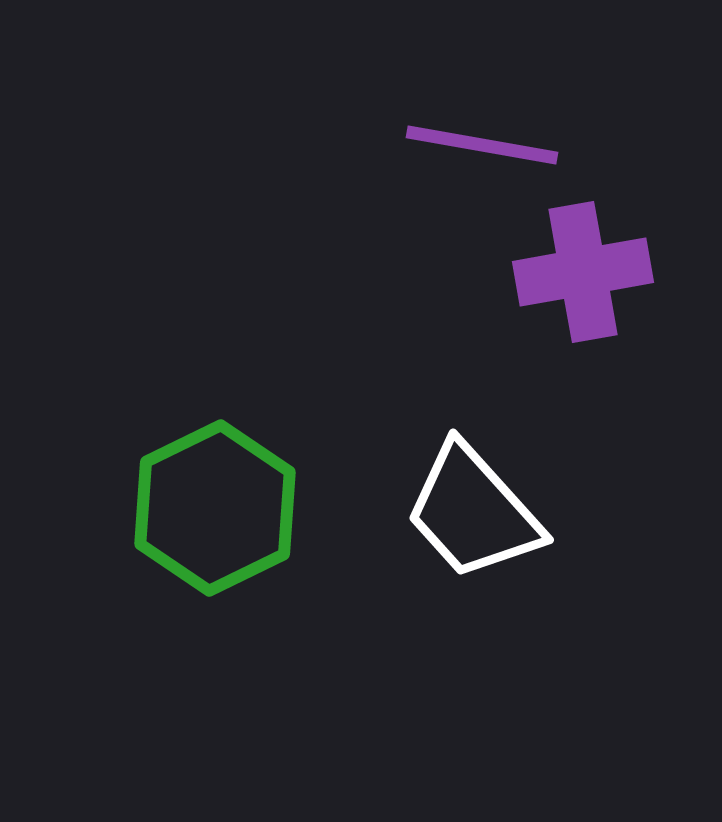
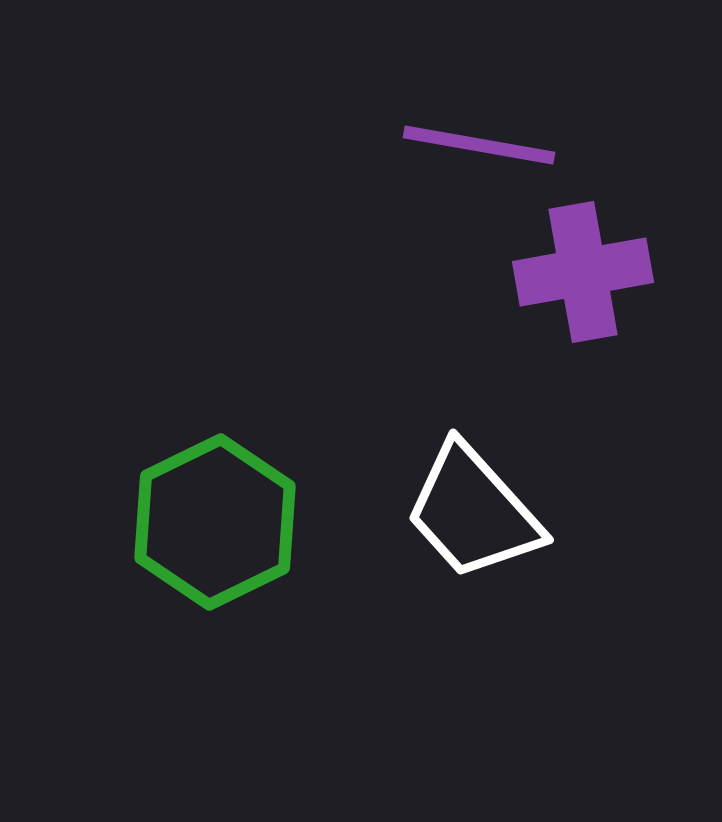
purple line: moved 3 px left
green hexagon: moved 14 px down
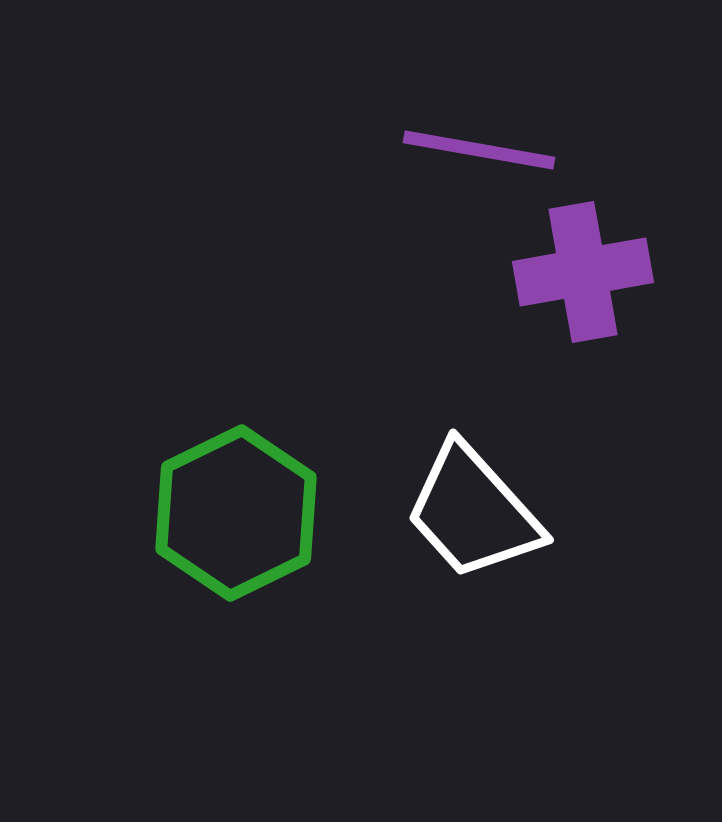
purple line: moved 5 px down
green hexagon: moved 21 px right, 9 px up
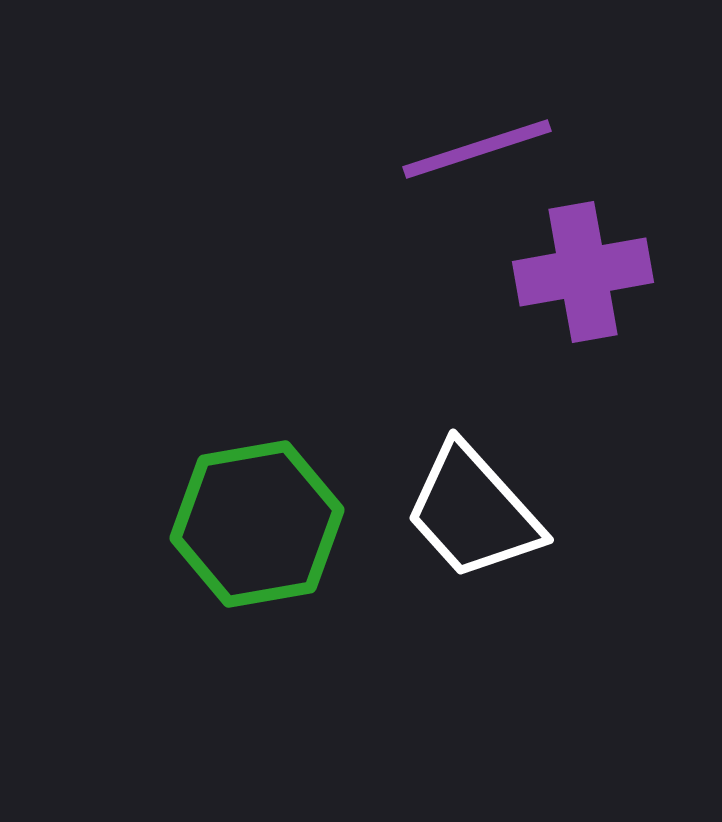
purple line: moved 2 px left, 1 px up; rotated 28 degrees counterclockwise
green hexagon: moved 21 px right, 11 px down; rotated 16 degrees clockwise
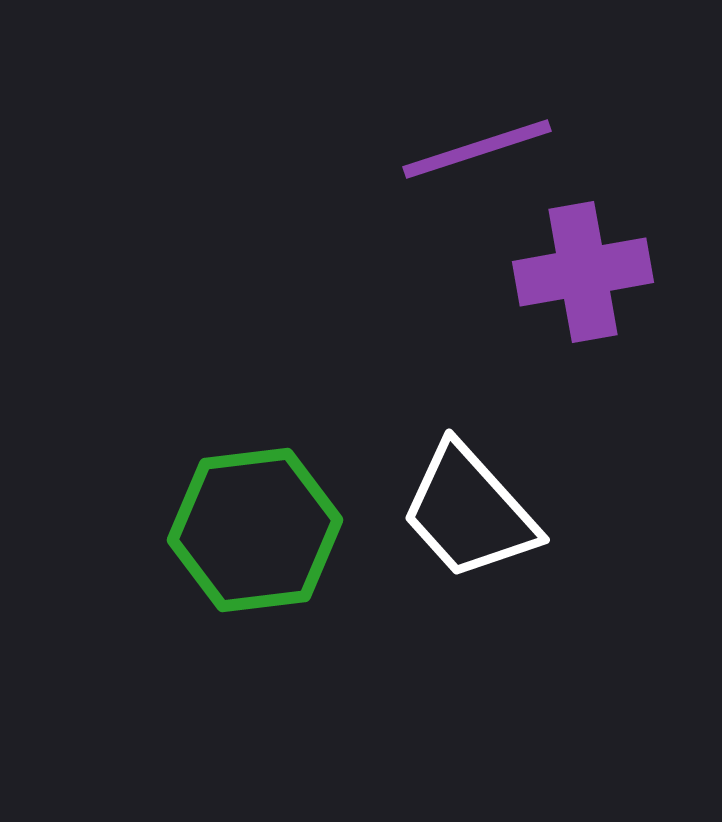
white trapezoid: moved 4 px left
green hexagon: moved 2 px left, 6 px down; rotated 3 degrees clockwise
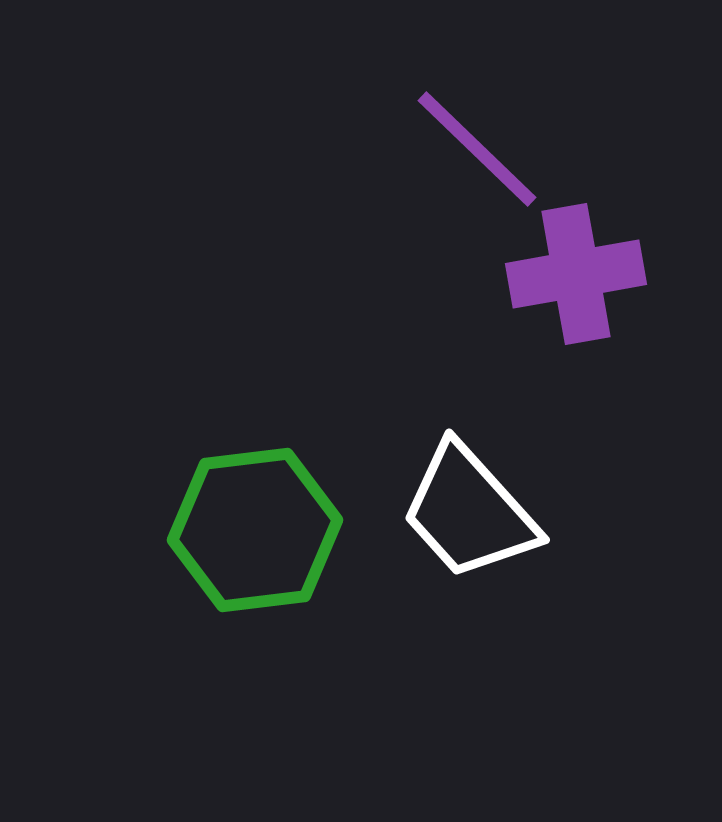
purple line: rotated 62 degrees clockwise
purple cross: moved 7 px left, 2 px down
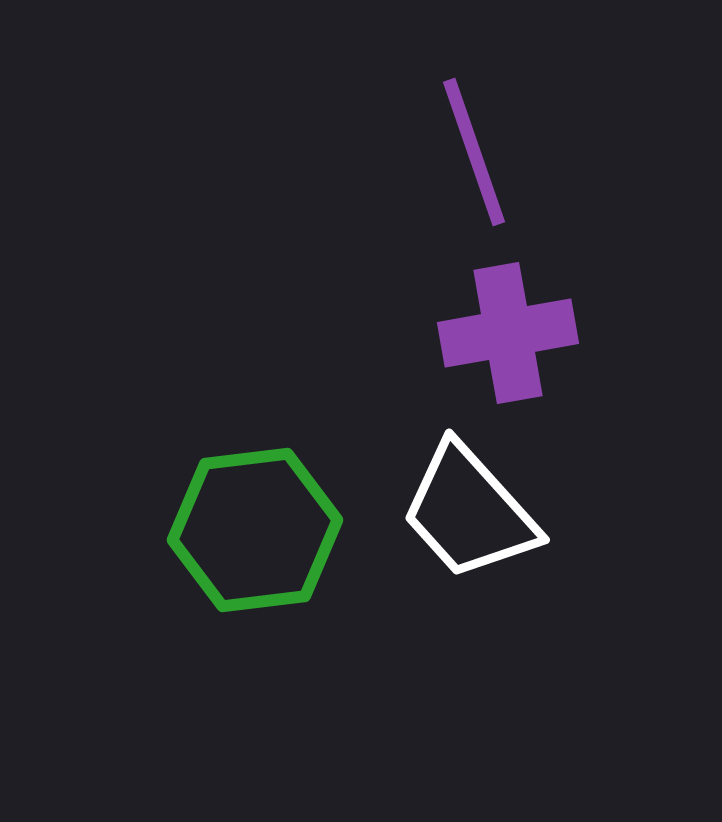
purple line: moved 3 px left, 3 px down; rotated 27 degrees clockwise
purple cross: moved 68 px left, 59 px down
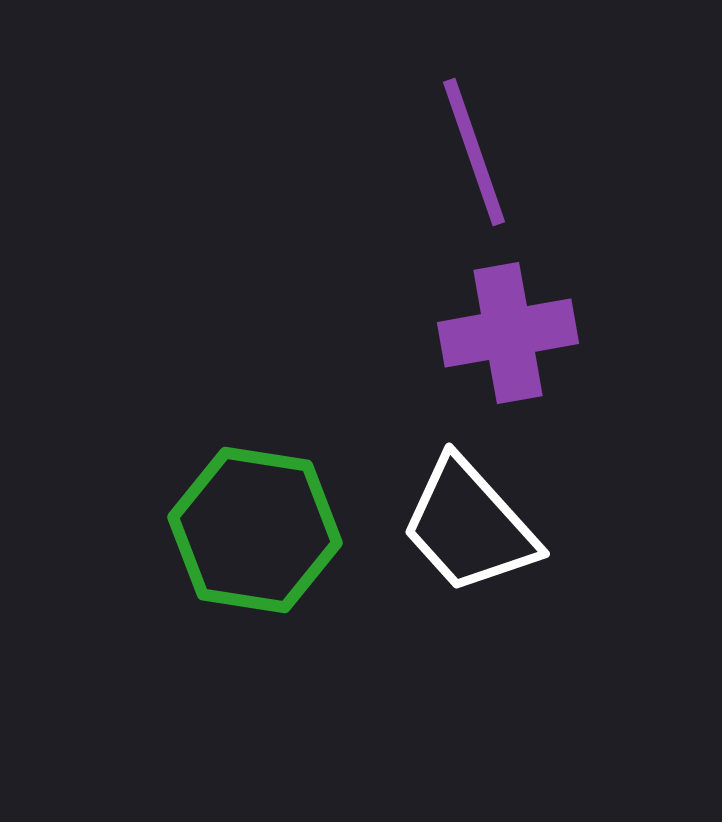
white trapezoid: moved 14 px down
green hexagon: rotated 16 degrees clockwise
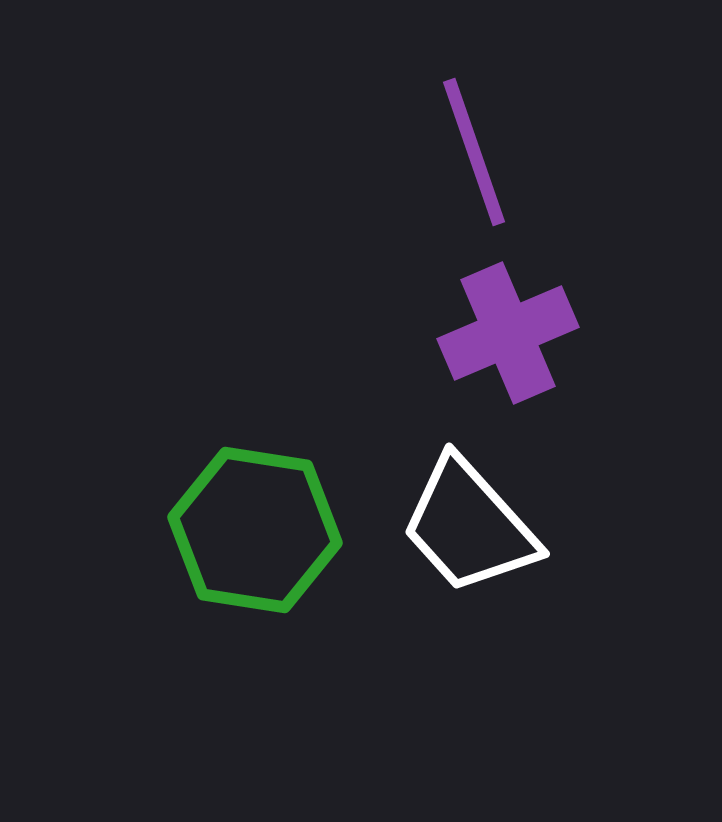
purple cross: rotated 13 degrees counterclockwise
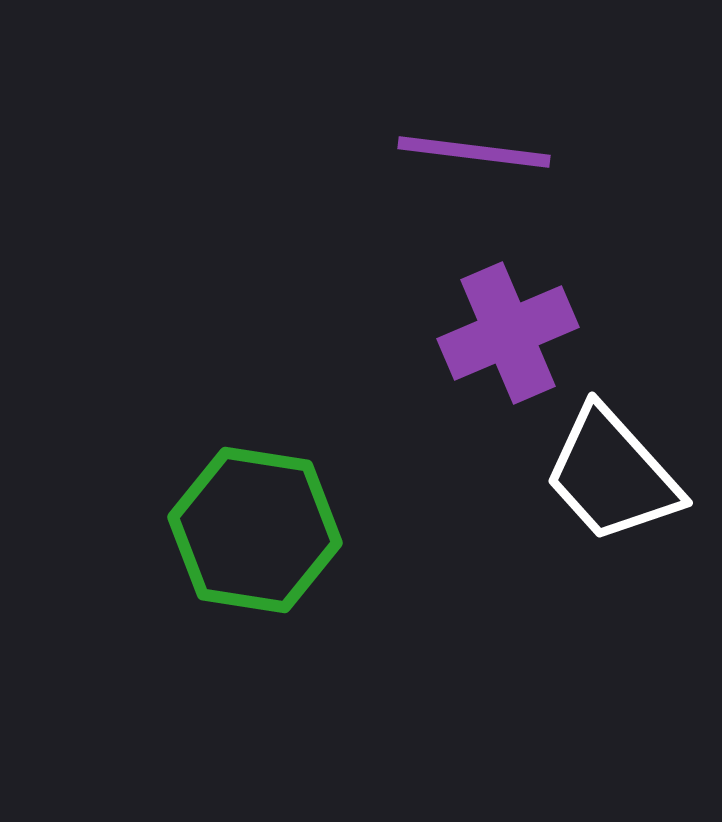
purple line: rotated 64 degrees counterclockwise
white trapezoid: moved 143 px right, 51 px up
